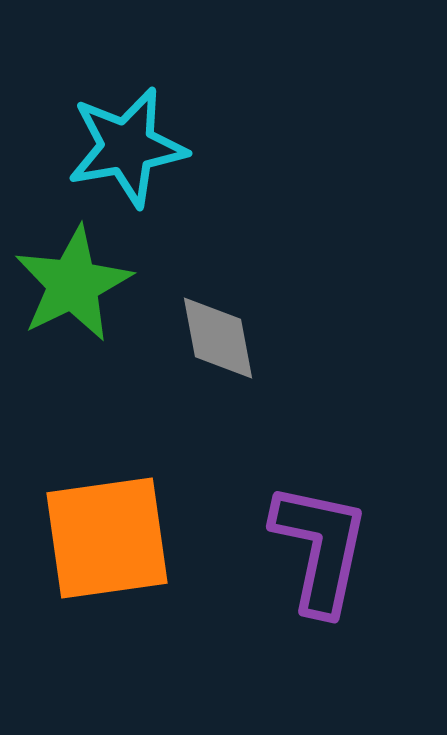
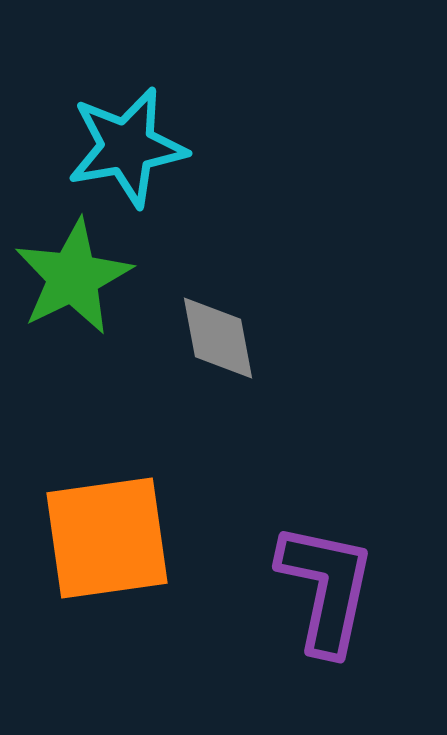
green star: moved 7 px up
purple L-shape: moved 6 px right, 40 px down
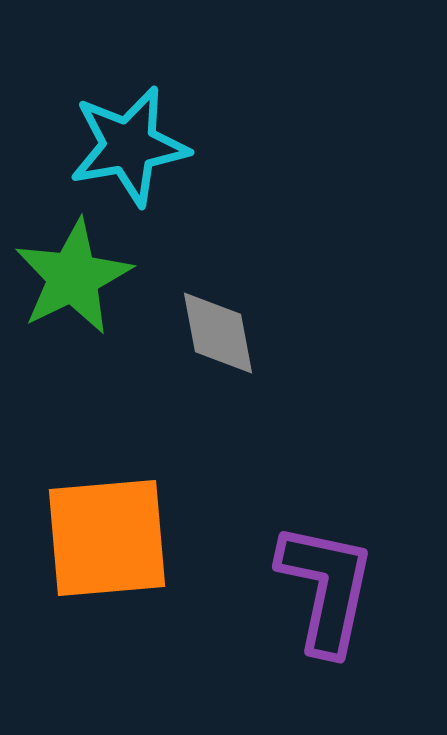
cyan star: moved 2 px right, 1 px up
gray diamond: moved 5 px up
orange square: rotated 3 degrees clockwise
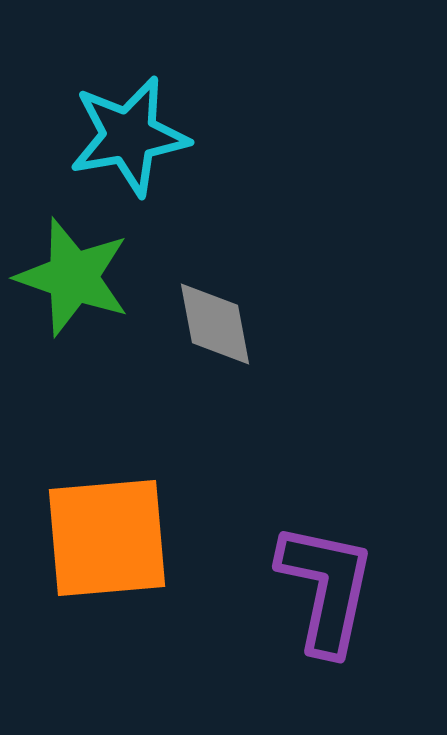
cyan star: moved 10 px up
green star: rotated 27 degrees counterclockwise
gray diamond: moved 3 px left, 9 px up
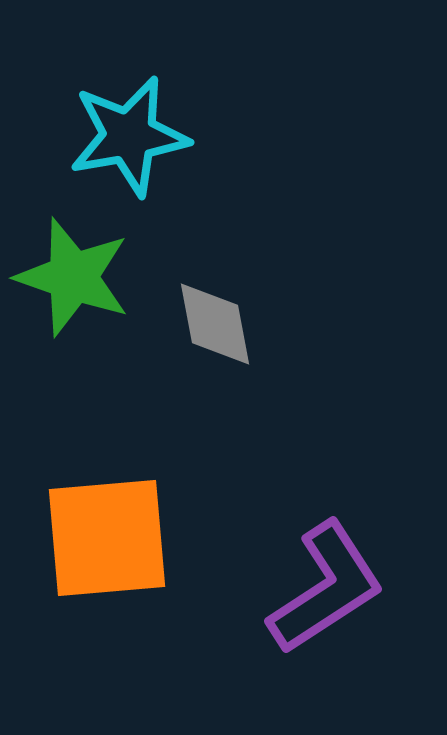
purple L-shape: rotated 45 degrees clockwise
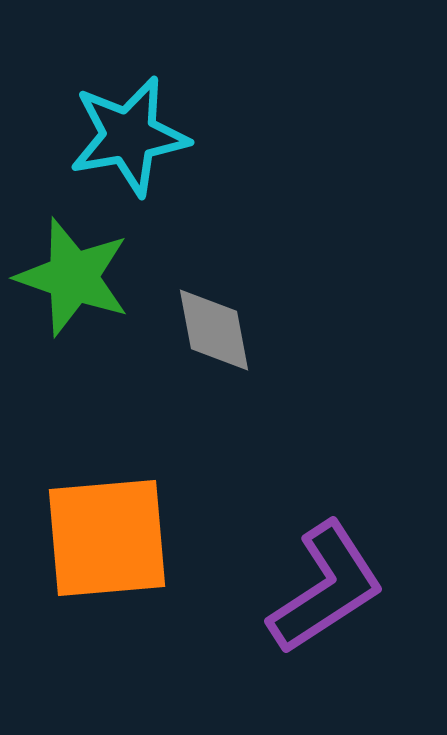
gray diamond: moved 1 px left, 6 px down
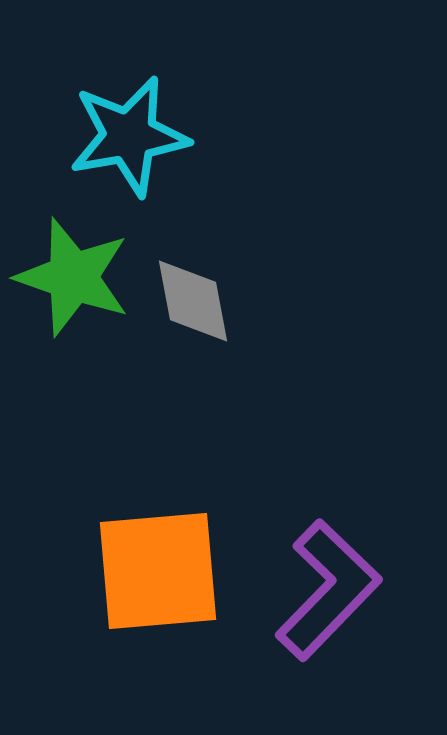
gray diamond: moved 21 px left, 29 px up
orange square: moved 51 px right, 33 px down
purple L-shape: moved 2 px right, 2 px down; rotated 13 degrees counterclockwise
